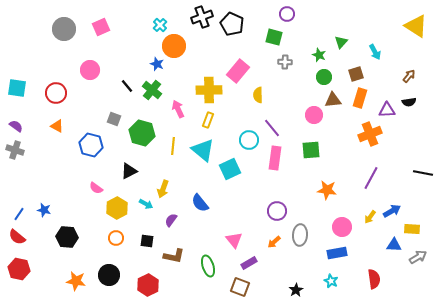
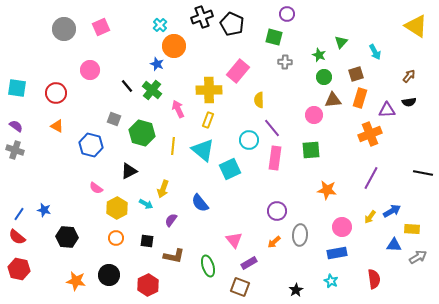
yellow semicircle at (258, 95): moved 1 px right, 5 px down
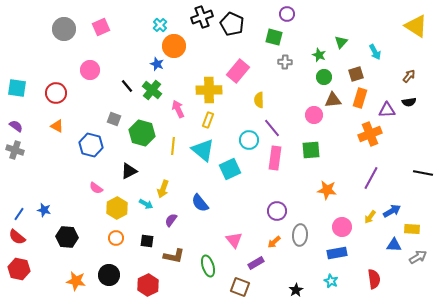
purple rectangle at (249, 263): moved 7 px right
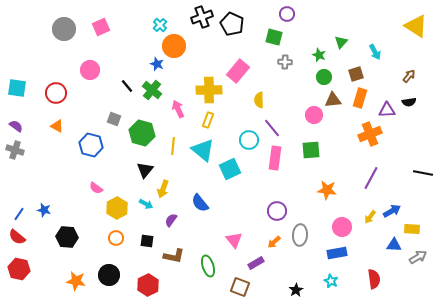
black triangle at (129, 171): moved 16 px right, 1 px up; rotated 24 degrees counterclockwise
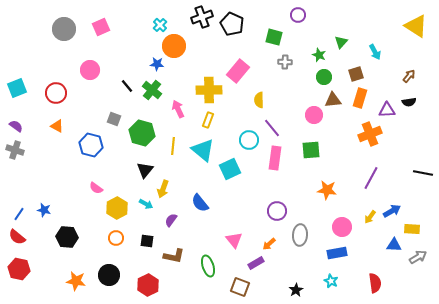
purple circle at (287, 14): moved 11 px right, 1 px down
blue star at (157, 64): rotated 16 degrees counterclockwise
cyan square at (17, 88): rotated 30 degrees counterclockwise
orange arrow at (274, 242): moved 5 px left, 2 px down
red semicircle at (374, 279): moved 1 px right, 4 px down
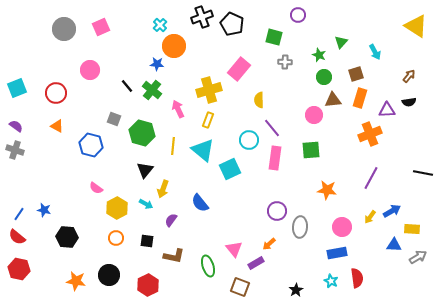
pink rectangle at (238, 71): moved 1 px right, 2 px up
yellow cross at (209, 90): rotated 15 degrees counterclockwise
gray ellipse at (300, 235): moved 8 px up
pink triangle at (234, 240): moved 9 px down
red semicircle at (375, 283): moved 18 px left, 5 px up
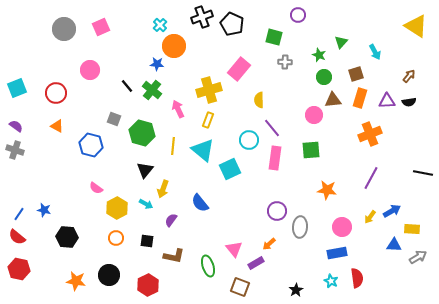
purple triangle at (387, 110): moved 9 px up
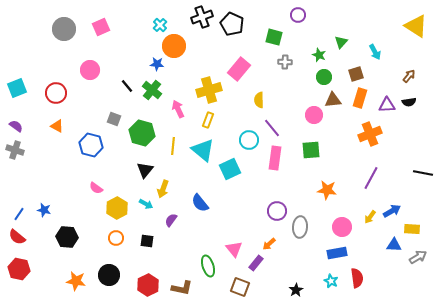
purple triangle at (387, 101): moved 4 px down
brown L-shape at (174, 256): moved 8 px right, 32 px down
purple rectangle at (256, 263): rotated 21 degrees counterclockwise
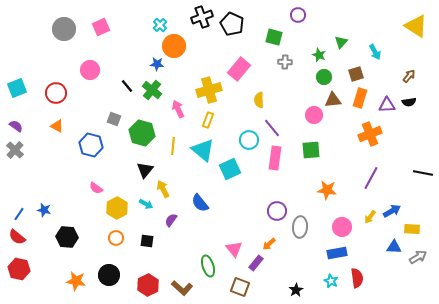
gray cross at (15, 150): rotated 24 degrees clockwise
yellow arrow at (163, 189): rotated 132 degrees clockwise
blue triangle at (394, 245): moved 2 px down
brown L-shape at (182, 288): rotated 30 degrees clockwise
